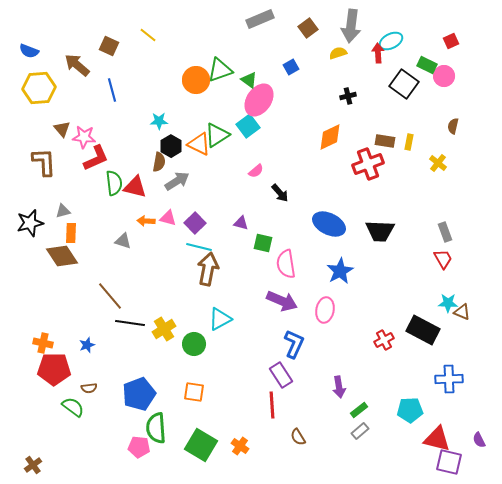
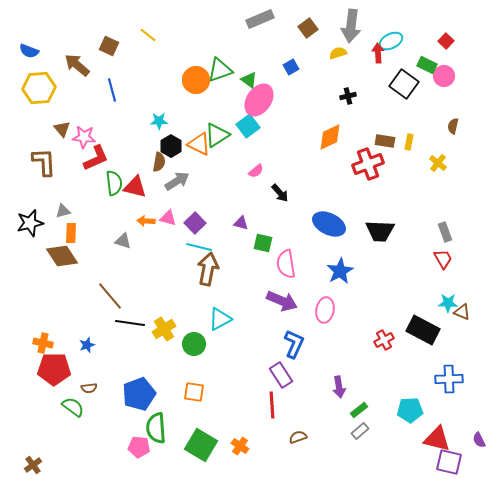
red square at (451, 41): moved 5 px left; rotated 21 degrees counterclockwise
brown semicircle at (298, 437): rotated 102 degrees clockwise
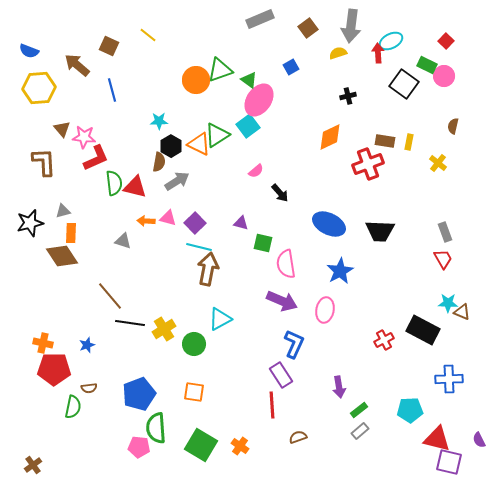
green semicircle at (73, 407): rotated 65 degrees clockwise
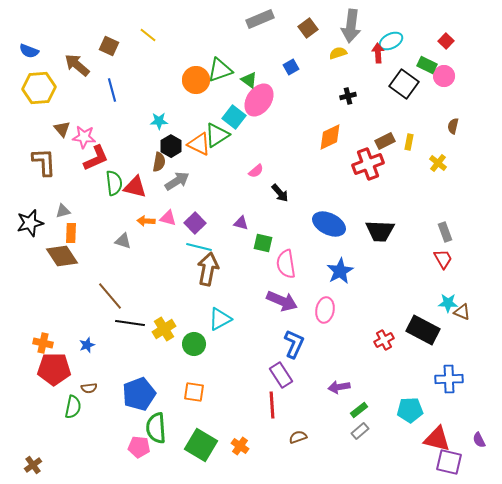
cyan square at (248, 126): moved 14 px left, 9 px up; rotated 15 degrees counterclockwise
brown rectangle at (385, 141): rotated 36 degrees counterclockwise
purple arrow at (339, 387): rotated 90 degrees clockwise
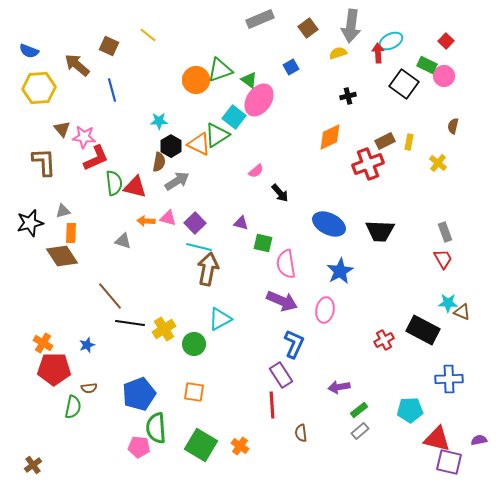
orange cross at (43, 343): rotated 18 degrees clockwise
brown semicircle at (298, 437): moved 3 px right, 4 px up; rotated 78 degrees counterclockwise
purple semicircle at (479, 440): rotated 105 degrees clockwise
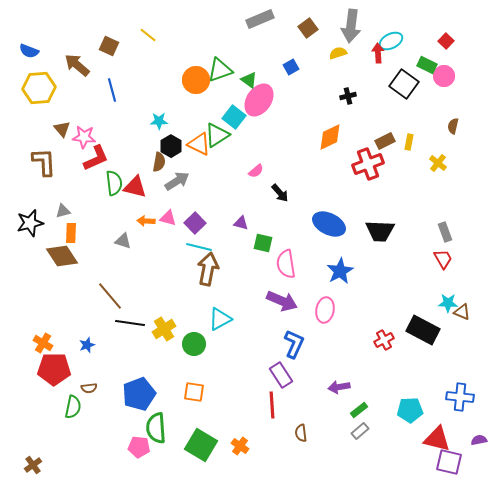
blue cross at (449, 379): moved 11 px right, 18 px down; rotated 8 degrees clockwise
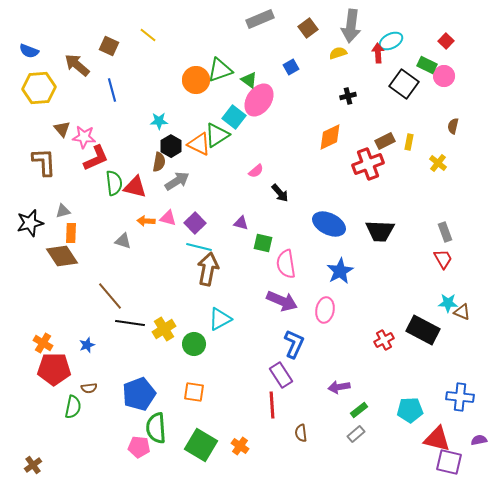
gray rectangle at (360, 431): moved 4 px left, 3 px down
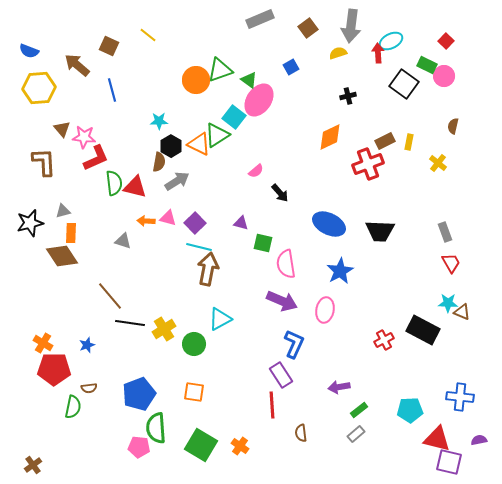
red trapezoid at (443, 259): moved 8 px right, 4 px down
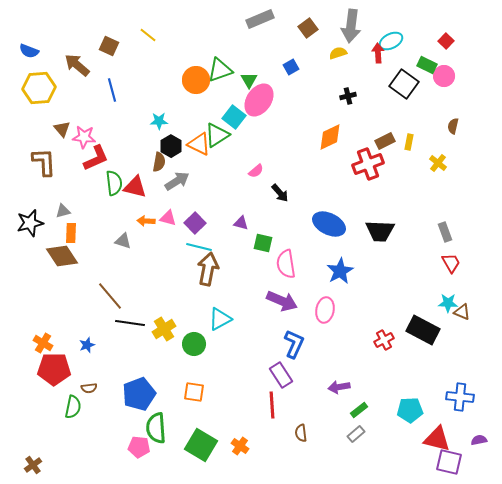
green triangle at (249, 80): rotated 24 degrees clockwise
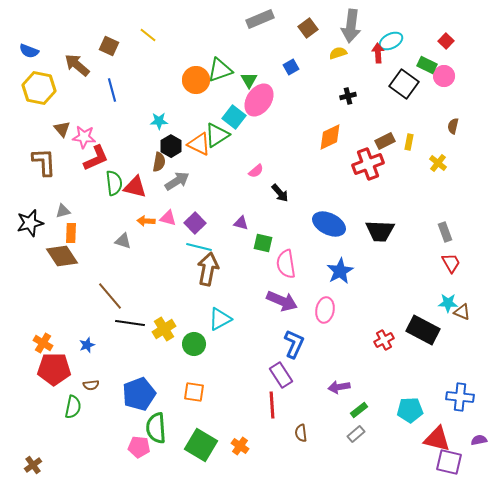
yellow hexagon at (39, 88): rotated 16 degrees clockwise
brown semicircle at (89, 388): moved 2 px right, 3 px up
